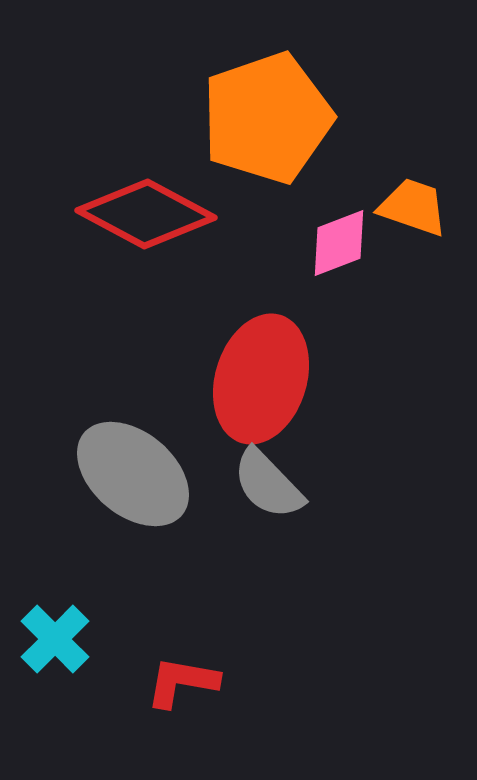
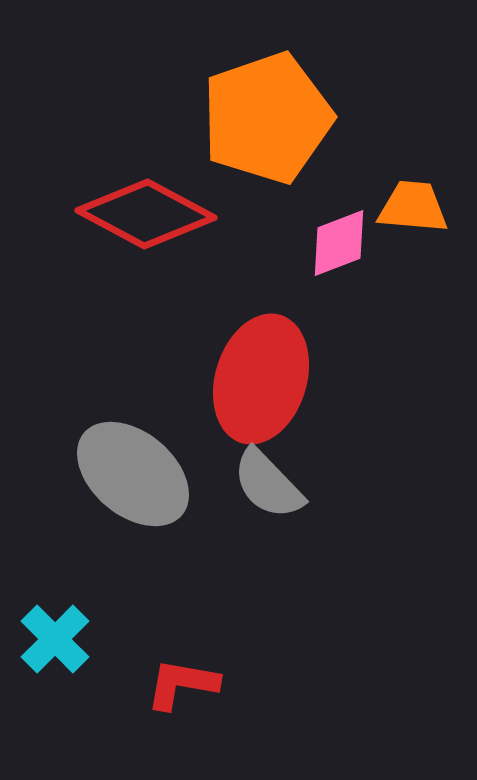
orange trapezoid: rotated 14 degrees counterclockwise
red L-shape: moved 2 px down
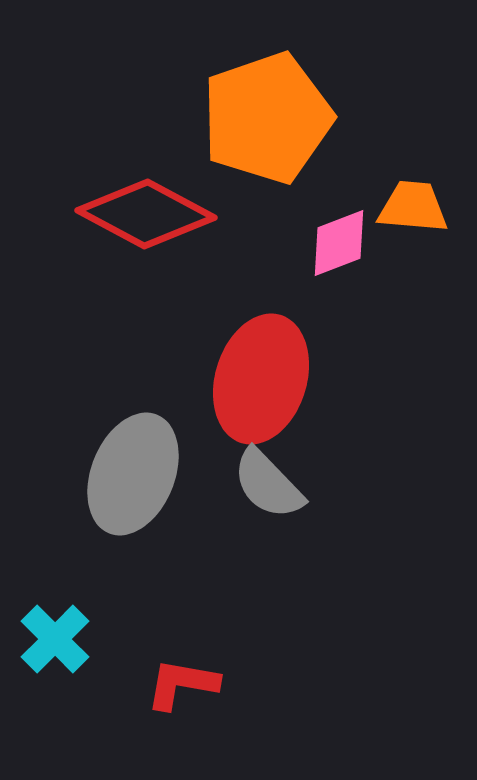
gray ellipse: rotated 72 degrees clockwise
